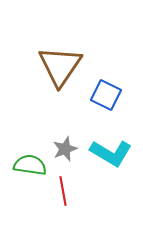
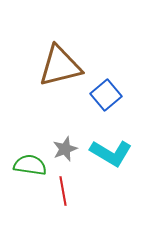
brown triangle: rotated 42 degrees clockwise
blue square: rotated 24 degrees clockwise
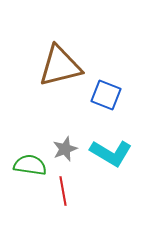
blue square: rotated 28 degrees counterclockwise
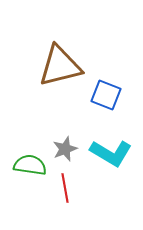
red line: moved 2 px right, 3 px up
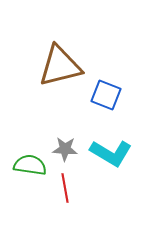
gray star: rotated 25 degrees clockwise
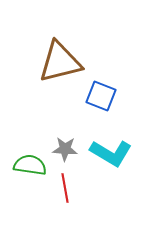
brown triangle: moved 4 px up
blue square: moved 5 px left, 1 px down
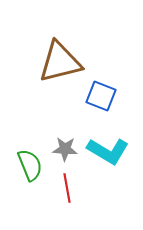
cyan L-shape: moved 3 px left, 2 px up
green semicircle: rotated 60 degrees clockwise
red line: moved 2 px right
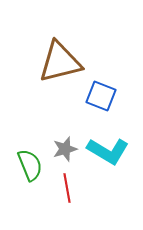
gray star: rotated 20 degrees counterclockwise
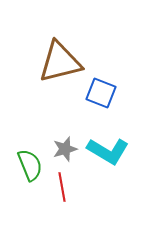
blue square: moved 3 px up
red line: moved 5 px left, 1 px up
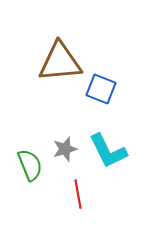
brown triangle: rotated 9 degrees clockwise
blue square: moved 4 px up
cyan L-shape: rotated 33 degrees clockwise
red line: moved 16 px right, 7 px down
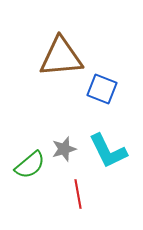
brown triangle: moved 1 px right, 5 px up
blue square: moved 1 px right
gray star: moved 1 px left
green semicircle: rotated 72 degrees clockwise
